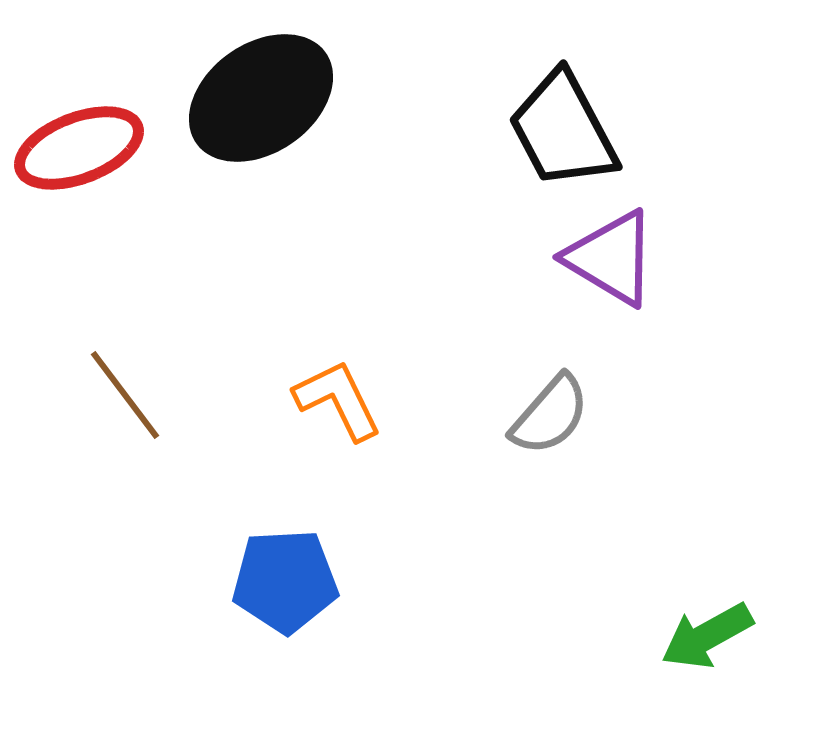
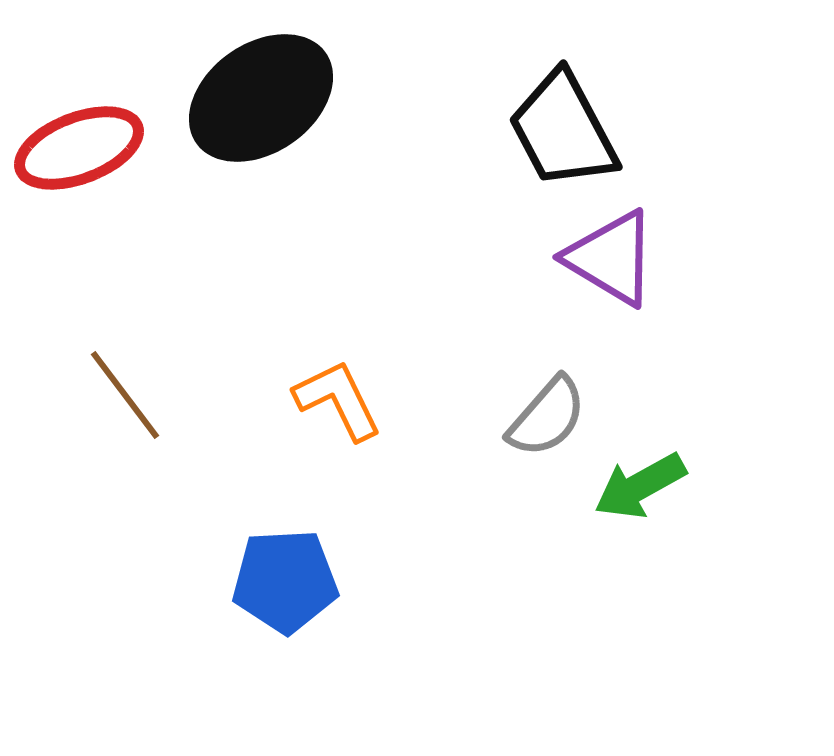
gray semicircle: moved 3 px left, 2 px down
green arrow: moved 67 px left, 150 px up
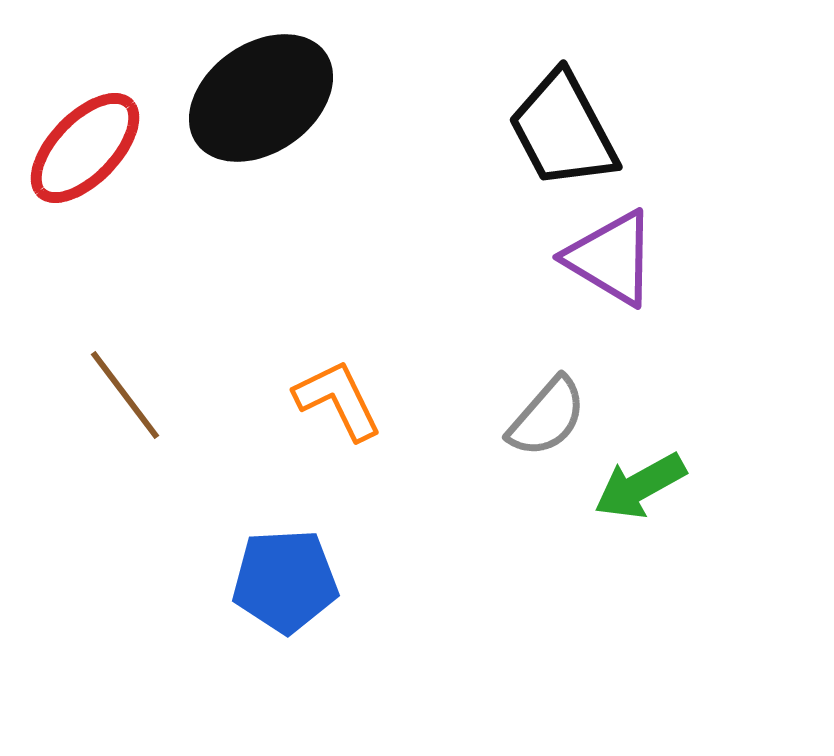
red ellipse: moved 6 px right; rotated 25 degrees counterclockwise
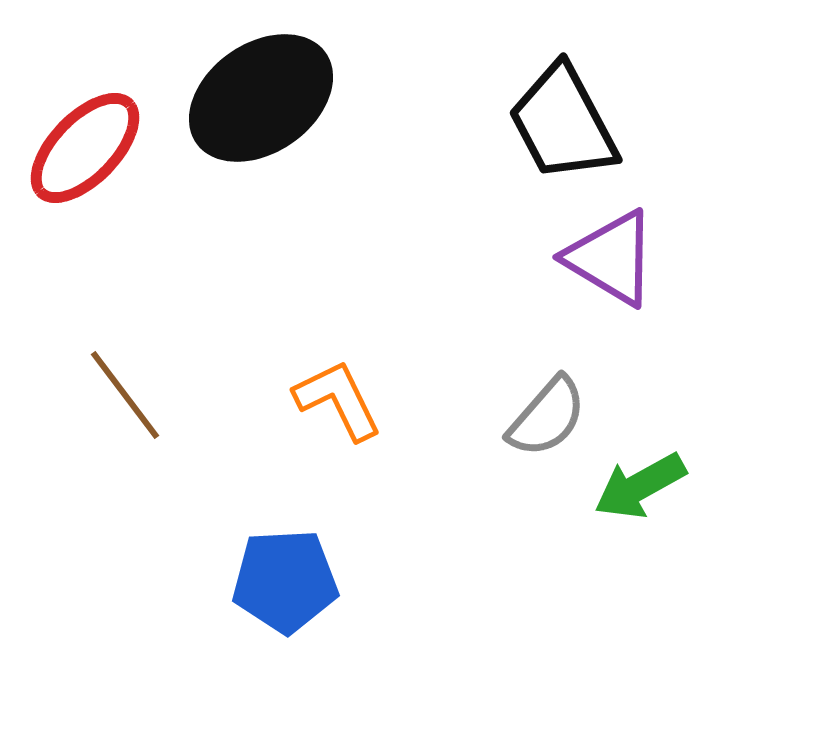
black trapezoid: moved 7 px up
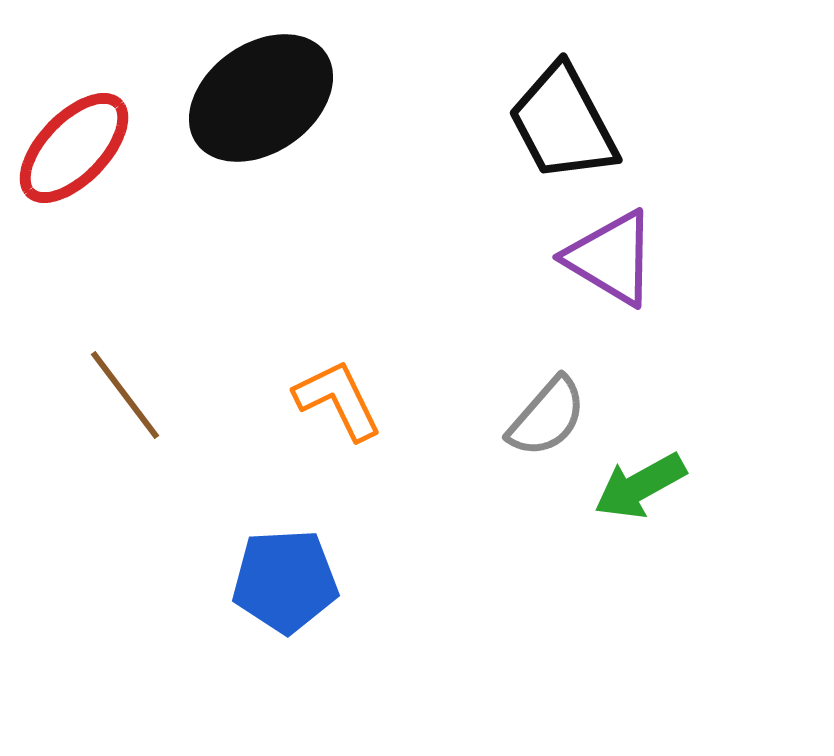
red ellipse: moved 11 px left
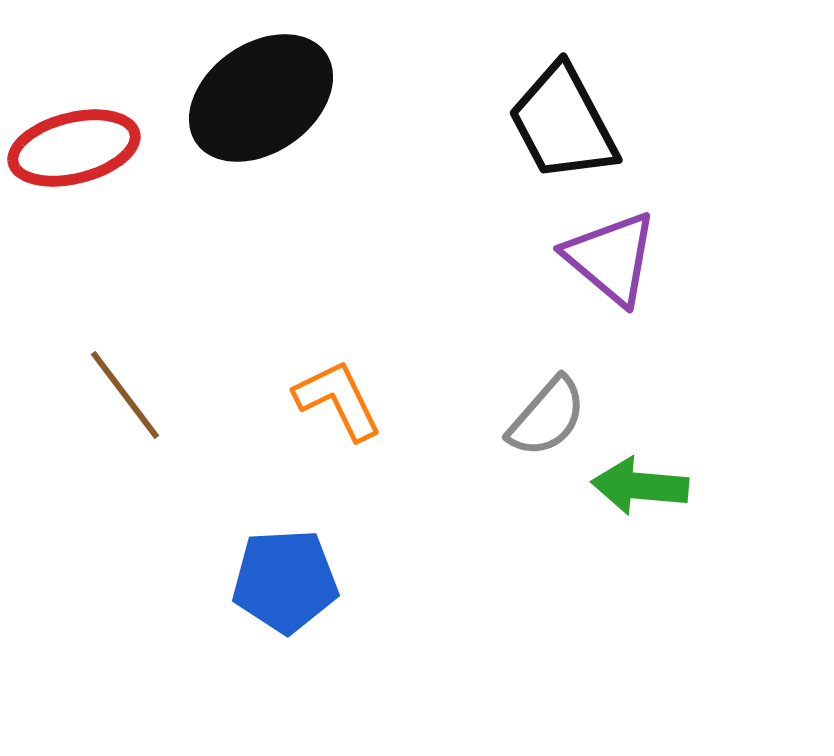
red ellipse: rotated 32 degrees clockwise
purple triangle: rotated 9 degrees clockwise
green arrow: rotated 34 degrees clockwise
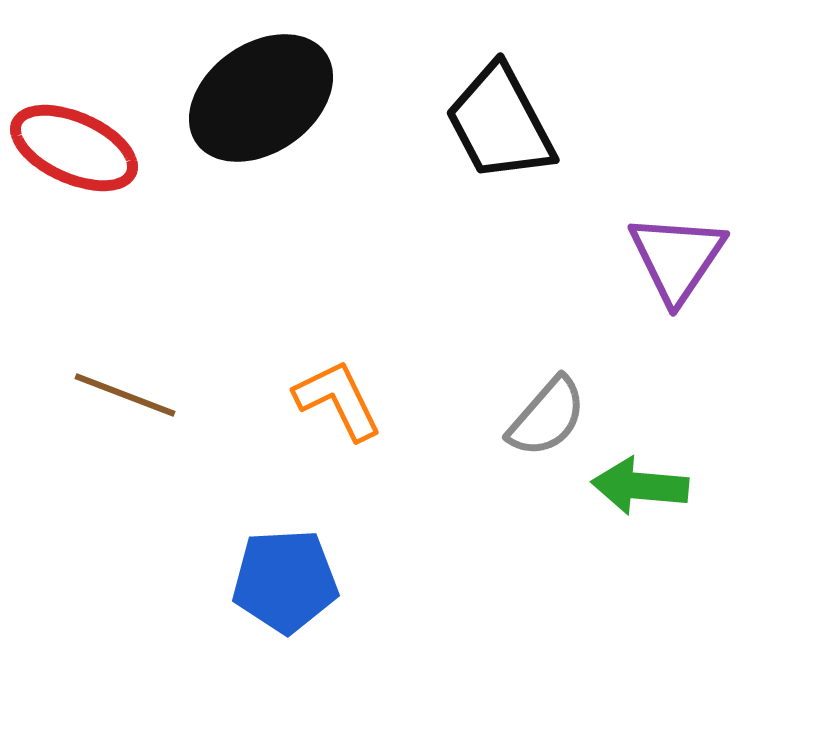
black trapezoid: moved 63 px left
red ellipse: rotated 38 degrees clockwise
purple triangle: moved 66 px right; rotated 24 degrees clockwise
brown line: rotated 32 degrees counterclockwise
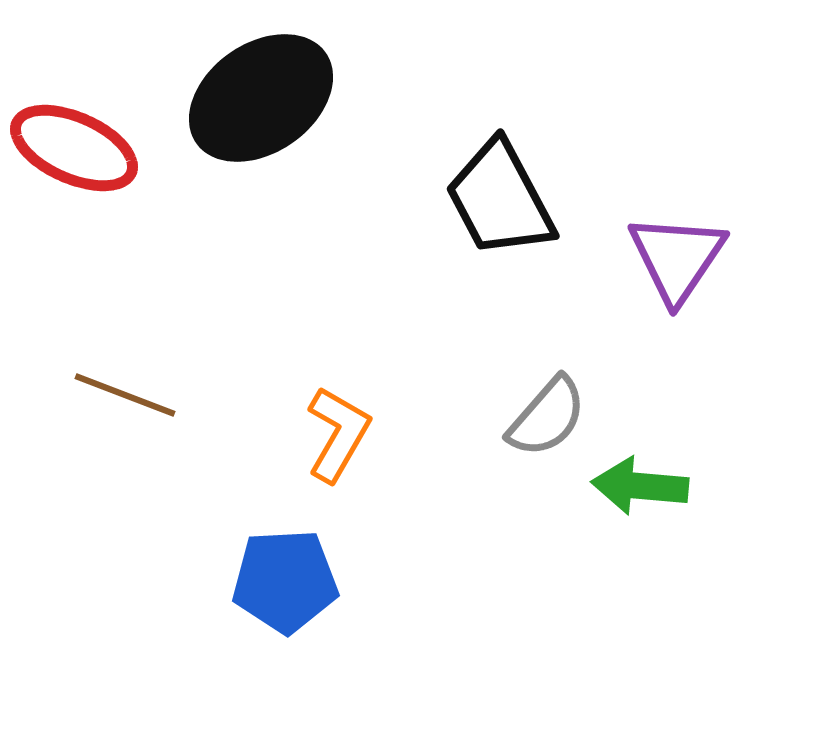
black trapezoid: moved 76 px down
orange L-shape: moved 34 px down; rotated 56 degrees clockwise
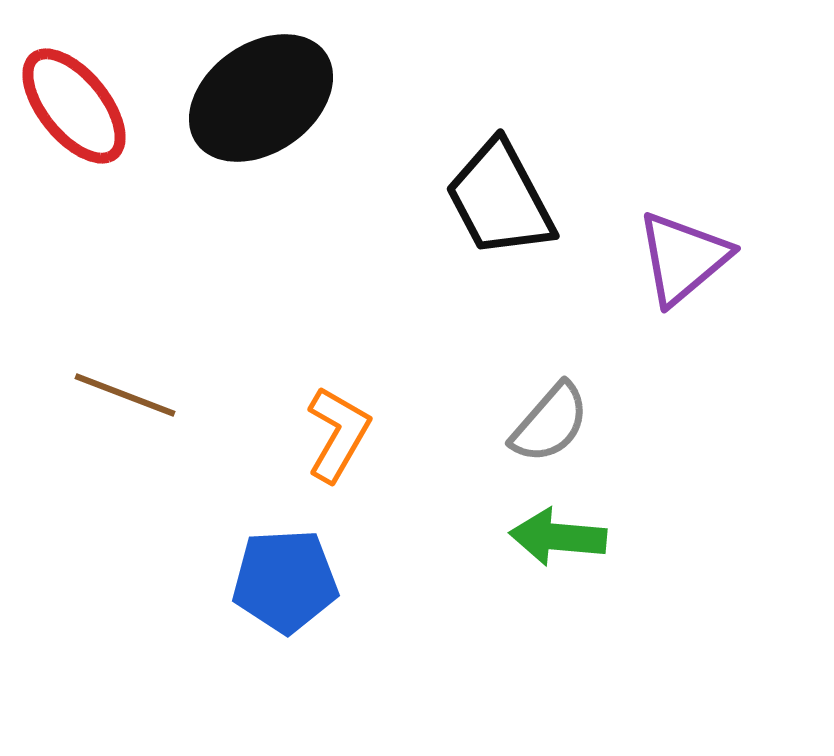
red ellipse: moved 42 px up; rotated 27 degrees clockwise
purple triangle: moved 6 px right; rotated 16 degrees clockwise
gray semicircle: moved 3 px right, 6 px down
green arrow: moved 82 px left, 51 px down
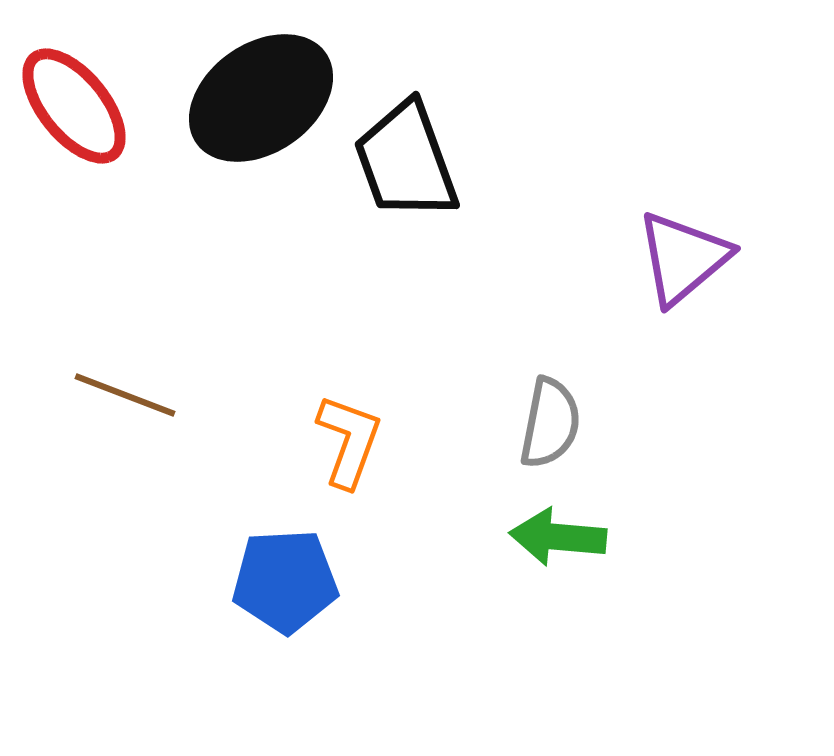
black trapezoid: moved 94 px left, 38 px up; rotated 8 degrees clockwise
gray semicircle: rotated 30 degrees counterclockwise
orange L-shape: moved 11 px right, 7 px down; rotated 10 degrees counterclockwise
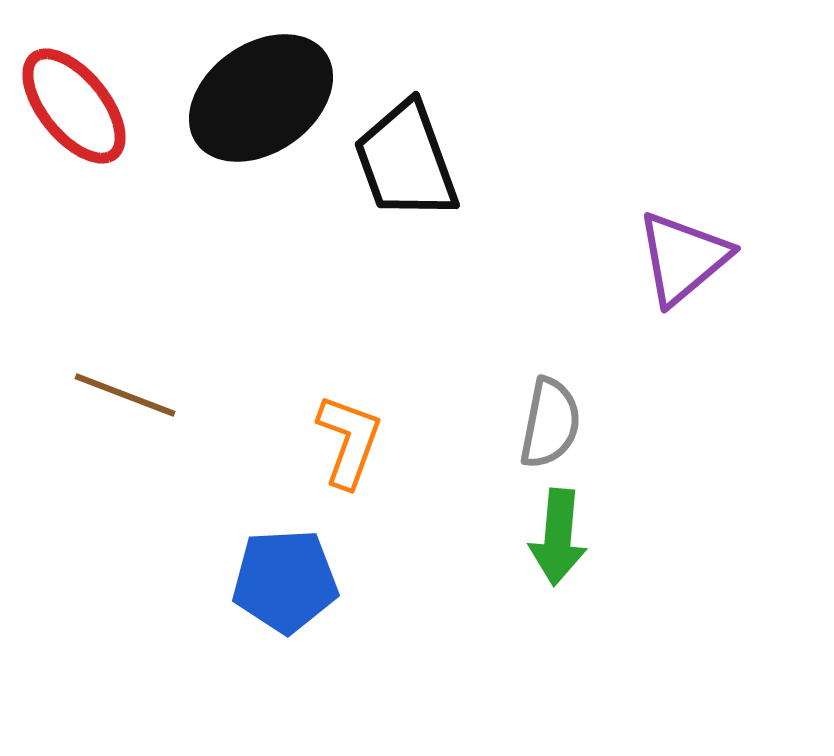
green arrow: rotated 90 degrees counterclockwise
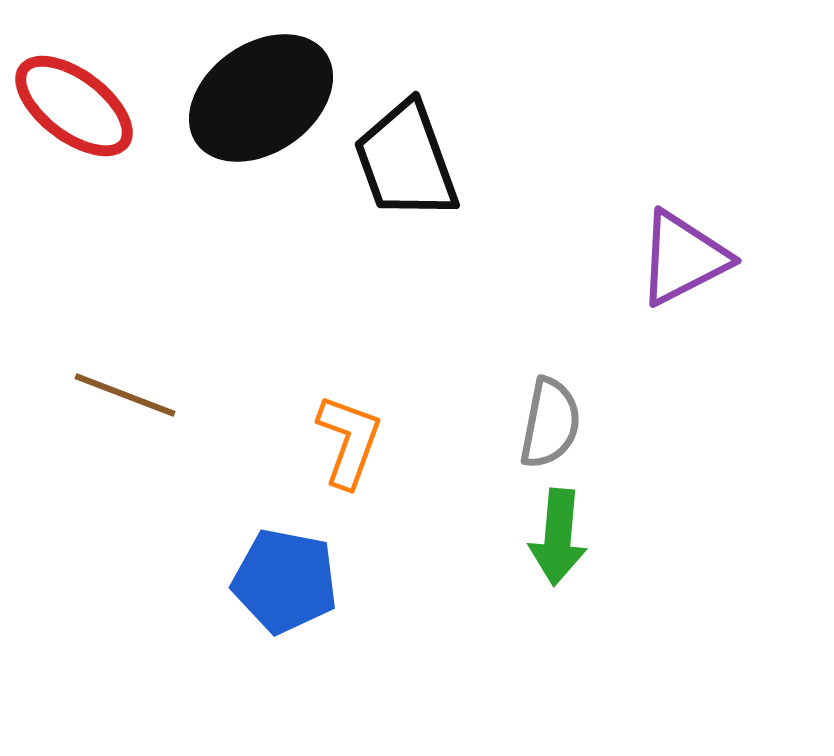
red ellipse: rotated 14 degrees counterclockwise
purple triangle: rotated 13 degrees clockwise
blue pentagon: rotated 14 degrees clockwise
